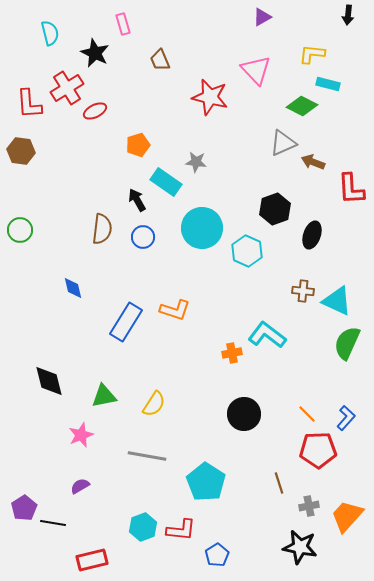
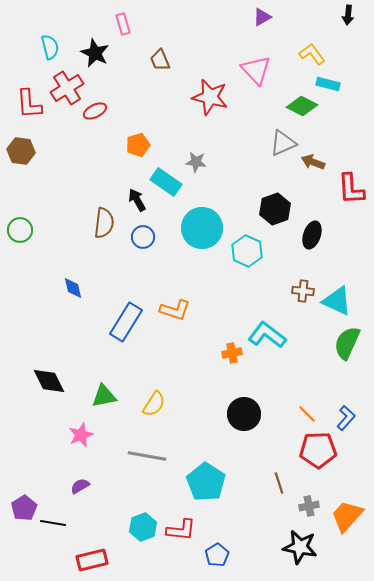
cyan semicircle at (50, 33): moved 14 px down
yellow L-shape at (312, 54): rotated 48 degrees clockwise
brown semicircle at (102, 229): moved 2 px right, 6 px up
black diamond at (49, 381): rotated 12 degrees counterclockwise
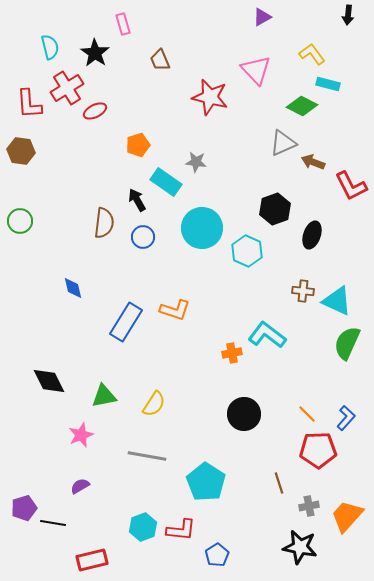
black star at (95, 53): rotated 8 degrees clockwise
red L-shape at (351, 189): moved 3 px up; rotated 24 degrees counterclockwise
green circle at (20, 230): moved 9 px up
purple pentagon at (24, 508): rotated 15 degrees clockwise
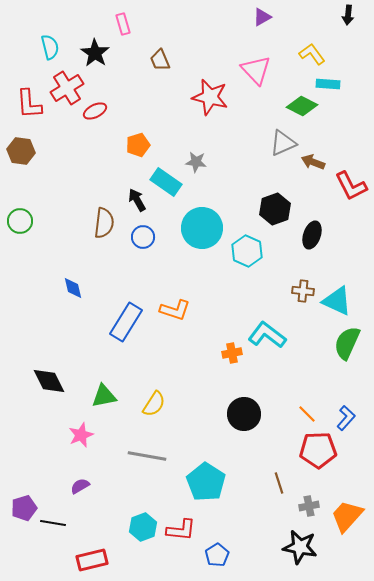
cyan rectangle at (328, 84): rotated 10 degrees counterclockwise
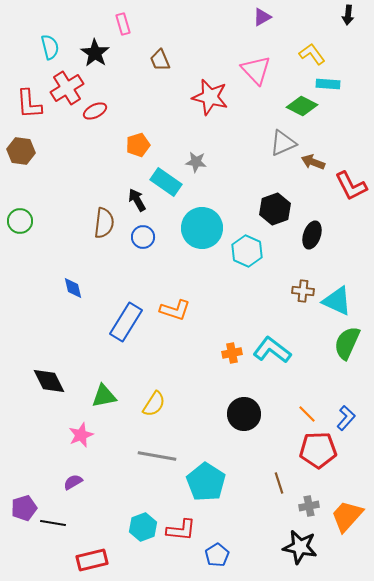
cyan L-shape at (267, 335): moved 5 px right, 15 px down
gray line at (147, 456): moved 10 px right
purple semicircle at (80, 486): moved 7 px left, 4 px up
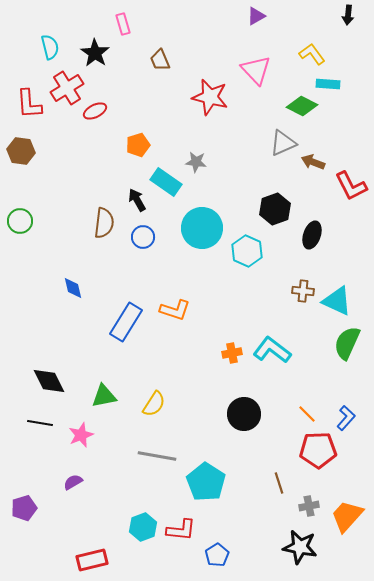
purple triangle at (262, 17): moved 6 px left, 1 px up
black line at (53, 523): moved 13 px left, 100 px up
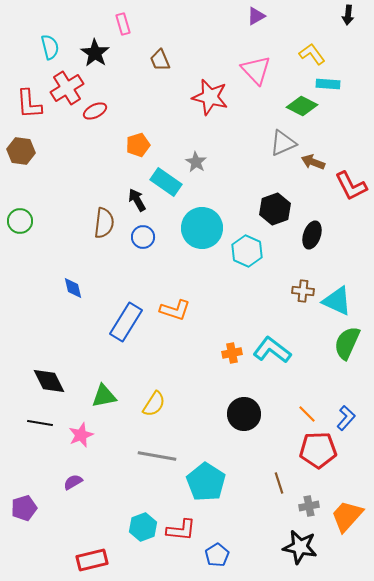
gray star at (196, 162): rotated 25 degrees clockwise
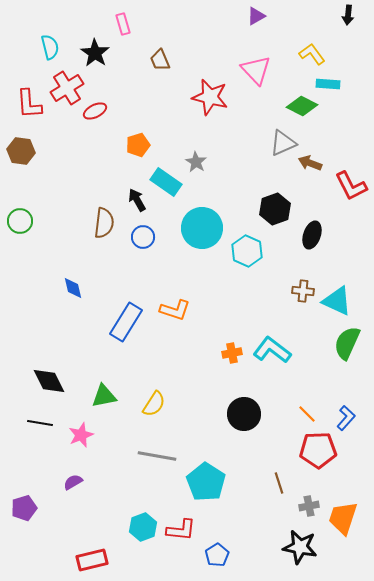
brown arrow at (313, 162): moved 3 px left, 1 px down
orange trapezoid at (347, 516): moved 4 px left, 2 px down; rotated 24 degrees counterclockwise
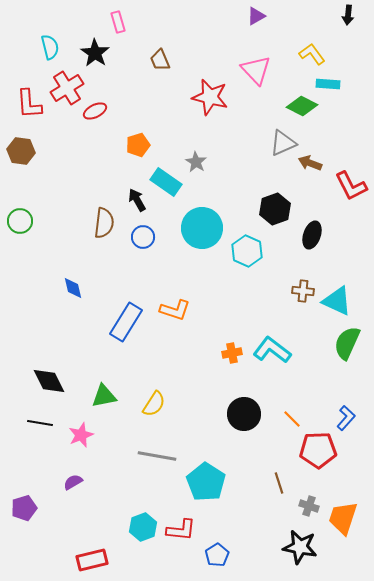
pink rectangle at (123, 24): moved 5 px left, 2 px up
orange line at (307, 414): moved 15 px left, 5 px down
gray cross at (309, 506): rotated 30 degrees clockwise
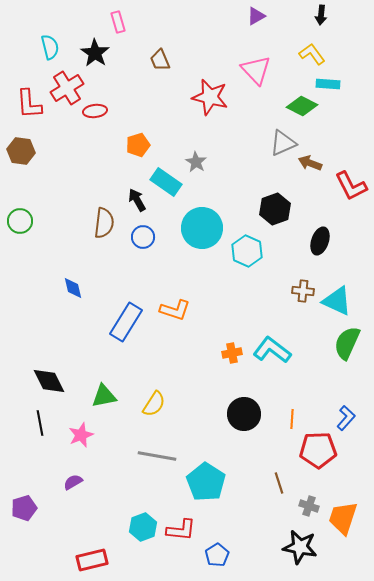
black arrow at (348, 15): moved 27 px left
red ellipse at (95, 111): rotated 20 degrees clockwise
black ellipse at (312, 235): moved 8 px right, 6 px down
orange line at (292, 419): rotated 48 degrees clockwise
black line at (40, 423): rotated 70 degrees clockwise
